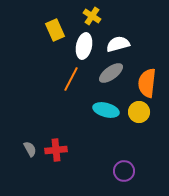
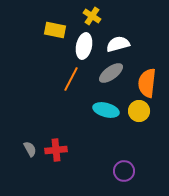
yellow rectangle: rotated 55 degrees counterclockwise
yellow circle: moved 1 px up
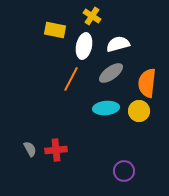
cyan ellipse: moved 2 px up; rotated 20 degrees counterclockwise
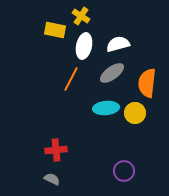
yellow cross: moved 11 px left
gray ellipse: moved 1 px right
yellow circle: moved 4 px left, 2 px down
gray semicircle: moved 22 px right, 30 px down; rotated 35 degrees counterclockwise
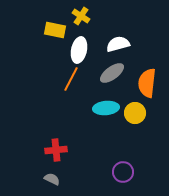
white ellipse: moved 5 px left, 4 px down
purple circle: moved 1 px left, 1 px down
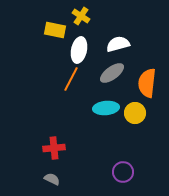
red cross: moved 2 px left, 2 px up
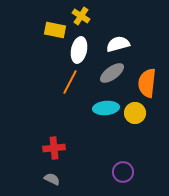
orange line: moved 1 px left, 3 px down
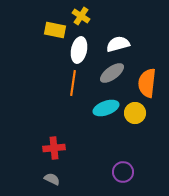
orange line: moved 3 px right, 1 px down; rotated 20 degrees counterclockwise
cyan ellipse: rotated 15 degrees counterclockwise
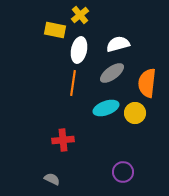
yellow cross: moved 1 px left, 1 px up; rotated 18 degrees clockwise
red cross: moved 9 px right, 8 px up
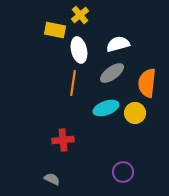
white ellipse: rotated 25 degrees counterclockwise
